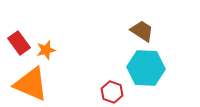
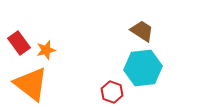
cyan hexagon: moved 3 px left; rotated 9 degrees counterclockwise
orange triangle: rotated 15 degrees clockwise
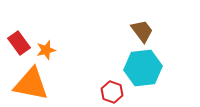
brown trapezoid: rotated 20 degrees clockwise
orange triangle: rotated 27 degrees counterclockwise
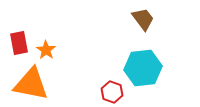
brown trapezoid: moved 1 px right, 12 px up
red rectangle: rotated 25 degrees clockwise
orange star: rotated 24 degrees counterclockwise
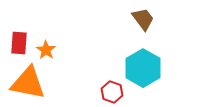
red rectangle: rotated 15 degrees clockwise
cyan hexagon: rotated 24 degrees counterclockwise
orange triangle: moved 3 px left, 1 px up
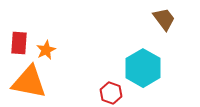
brown trapezoid: moved 21 px right
orange star: rotated 12 degrees clockwise
orange triangle: moved 1 px right, 1 px up
red hexagon: moved 1 px left, 1 px down
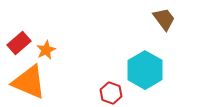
red rectangle: rotated 45 degrees clockwise
cyan hexagon: moved 2 px right, 2 px down
orange triangle: rotated 12 degrees clockwise
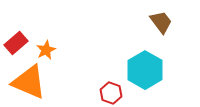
brown trapezoid: moved 3 px left, 3 px down
red rectangle: moved 3 px left
